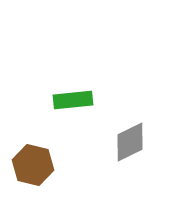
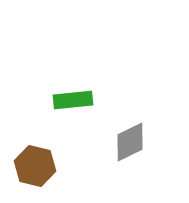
brown hexagon: moved 2 px right, 1 px down
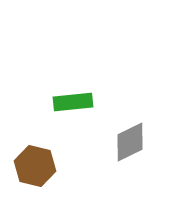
green rectangle: moved 2 px down
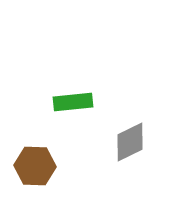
brown hexagon: rotated 12 degrees counterclockwise
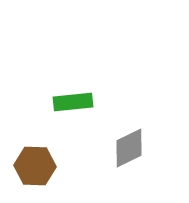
gray diamond: moved 1 px left, 6 px down
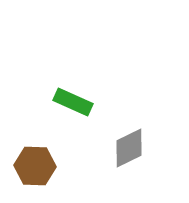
green rectangle: rotated 30 degrees clockwise
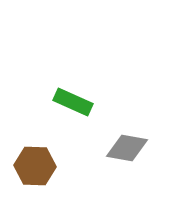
gray diamond: moved 2 px left; rotated 36 degrees clockwise
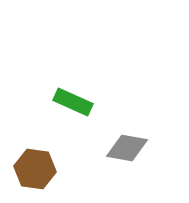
brown hexagon: moved 3 px down; rotated 6 degrees clockwise
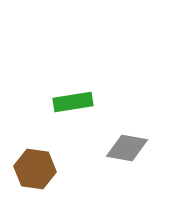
green rectangle: rotated 33 degrees counterclockwise
